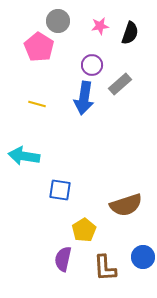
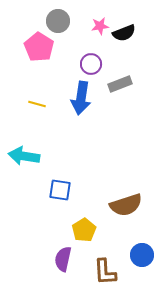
black semicircle: moved 6 px left; rotated 50 degrees clockwise
purple circle: moved 1 px left, 1 px up
gray rectangle: rotated 20 degrees clockwise
blue arrow: moved 3 px left
blue circle: moved 1 px left, 2 px up
brown L-shape: moved 4 px down
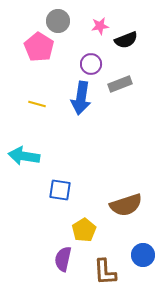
black semicircle: moved 2 px right, 7 px down
blue circle: moved 1 px right
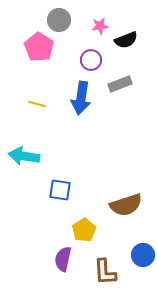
gray circle: moved 1 px right, 1 px up
purple circle: moved 4 px up
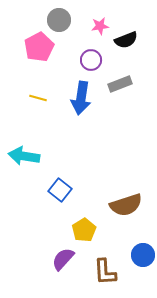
pink pentagon: rotated 12 degrees clockwise
yellow line: moved 1 px right, 6 px up
blue square: rotated 30 degrees clockwise
purple semicircle: rotated 30 degrees clockwise
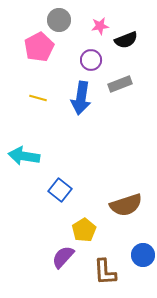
purple semicircle: moved 2 px up
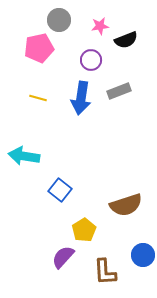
pink pentagon: moved 1 px down; rotated 16 degrees clockwise
gray rectangle: moved 1 px left, 7 px down
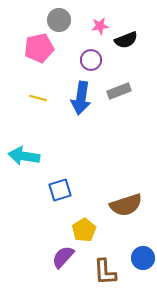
blue square: rotated 35 degrees clockwise
blue circle: moved 3 px down
